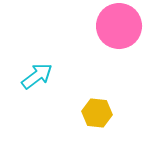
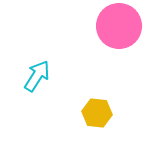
cyan arrow: rotated 20 degrees counterclockwise
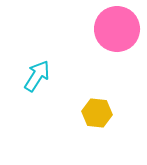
pink circle: moved 2 px left, 3 px down
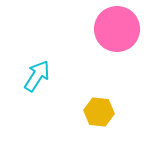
yellow hexagon: moved 2 px right, 1 px up
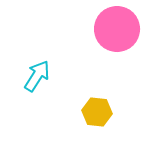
yellow hexagon: moved 2 px left
